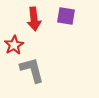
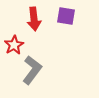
gray L-shape: rotated 52 degrees clockwise
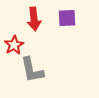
purple square: moved 1 px right, 2 px down; rotated 12 degrees counterclockwise
gray L-shape: rotated 132 degrees clockwise
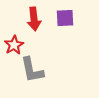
purple square: moved 2 px left
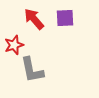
red arrow: rotated 145 degrees clockwise
red star: rotated 12 degrees clockwise
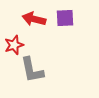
red arrow: rotated 35 degrees counterclockwise
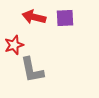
red arrow: moved 2 px up
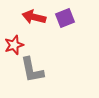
purple square: rotated 18 degrees counterclockwise
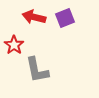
red star: rotated 18 degrees counterclockwise
gray L-shape: moved 5 px right
